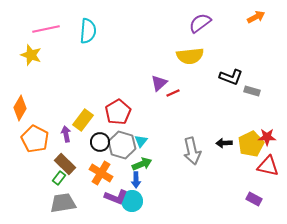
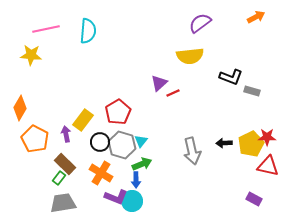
yellow star: rotated 15 degrees counterclockwise
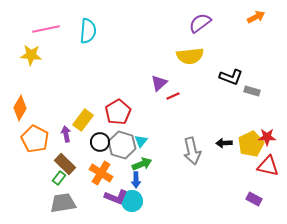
red line: moved 3 px down
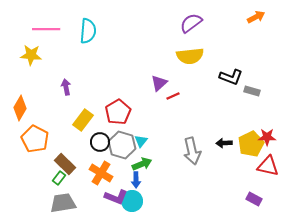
purple semicircle: moved 9 px left
pink line: rotated 12 degrees clockwise
purple arrow: moved 47 px up
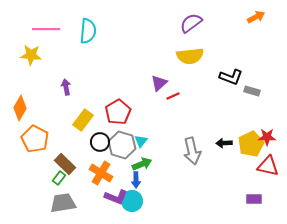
purple rectangle: rotated 28 degrees counterclockwise
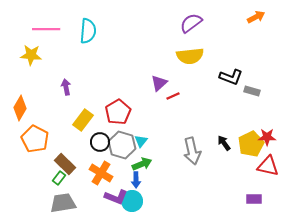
black arrow: rotated 56 degrees clockwise
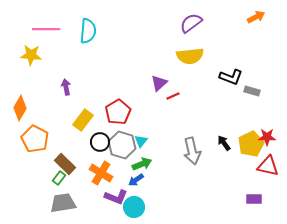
blue arrow: rotated 56 degrees clockwise
cyan circle: moved 2 px right, 6 px down
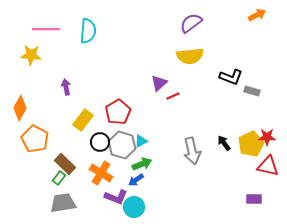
orange arrow: moved 1 px right, 2 px up
cyan triangle: rotated 24 degrees clockwise
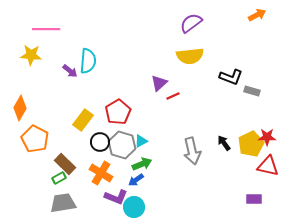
cyan semicircle: moved 30 px down
purple arrow: moved 4 px right, 16 px up; rotated 140 degrees clockwise
green rectangle: rotated 24 degrees clockwise
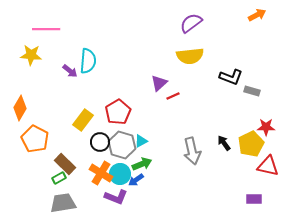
red star: moved 1 px left, 10 px up
cyan circle: moved 14 px left, 33 px up
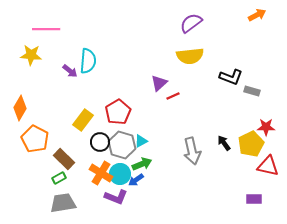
brown rectangle: moved 1 px left, 5 px up
